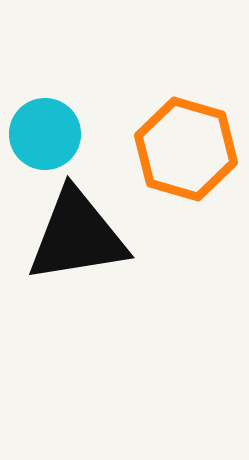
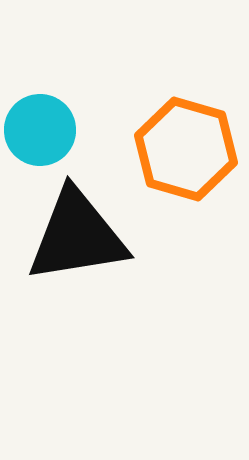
cyan circle: moved 5 px left, 4 px up
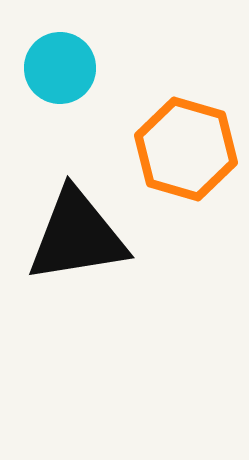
cyan circle: moved 20 px right, 62 px up
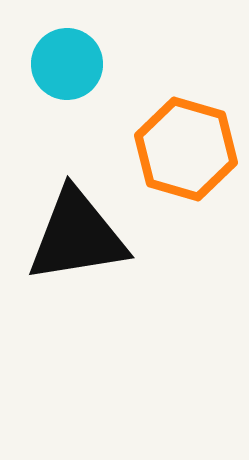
cyan circle: moved 7 px right, 4 px up
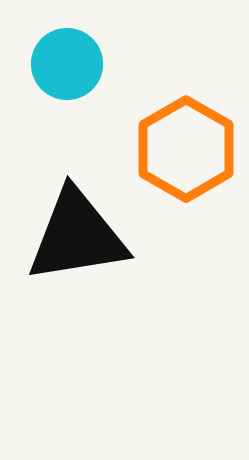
orange hexagon: rotated 14 degrees clockwise
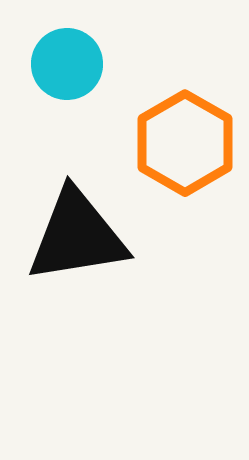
orange hexagon: moved 1 px left, 6 px up
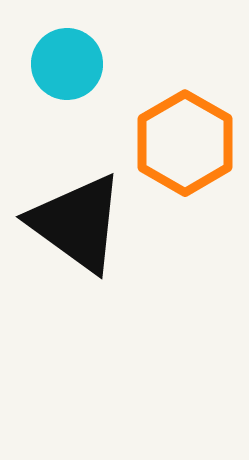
black triangle: moved 13 px up; rotated 45 degrees clockwise
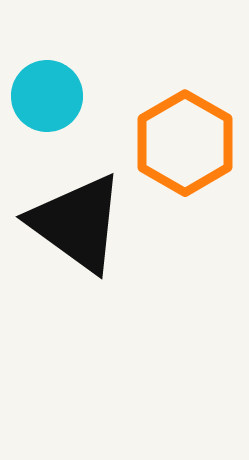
cyan circle: moved 20 px left, 32 px down
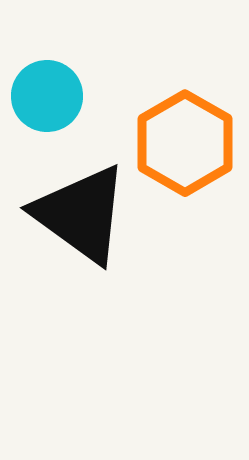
black triangle: moved 4 px right, 9 px up
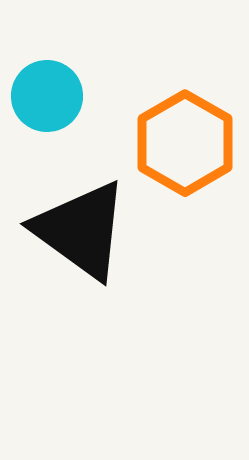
black triangle: moved 16 px down
